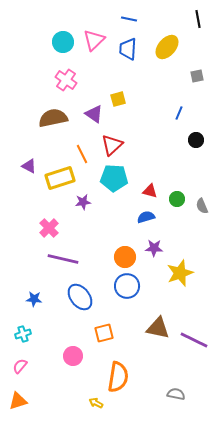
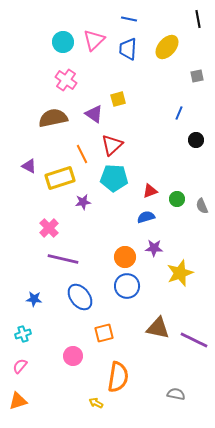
red triangle at (150, 191): rotated 35 degrees counterclockwise
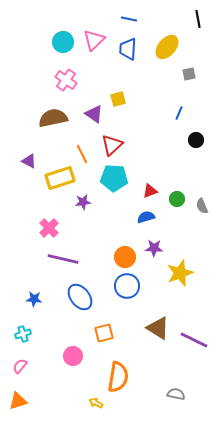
gray square at (197, 76): moved 8 px left, 2 px up
purple triangle at (29, 166): moved 5 px up
brown triangle at (158, 328): rotated 20 degrees clockwise
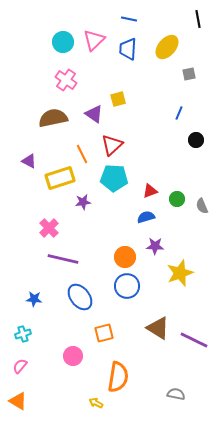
purple star at (154, 248): moved 1 px right, 2 px up
orange triangle at (18, 401): rotated 48 degrees clockwise
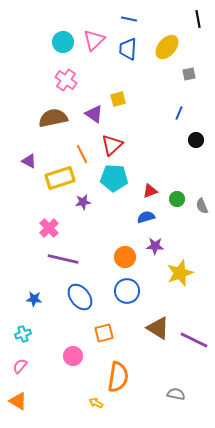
blue circle at (127, 286): moved 5 px down
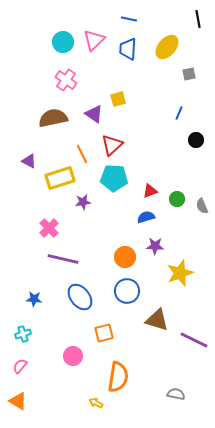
brown triangle at (158, 328): moved 1 px left, 8 px up; rotated 15 degrees counterclockwise
